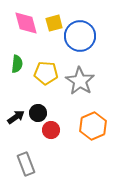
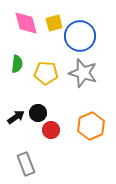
gray star: moved 3 px right, 8 px up; rotated 16 degrees counterclockwise
orange hexagon: moved 2 px left
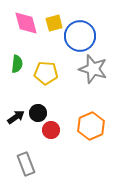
gray star: moved 10 px right, 4 px up
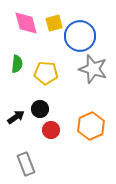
black circle: moved 2 px right, 4 px up
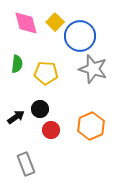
yellow square: moved 1 px right, 1 px up; rotated 30 degrees counterclockwise
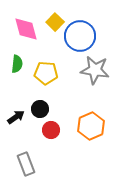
pink diamond: moved 6 px down
gray star: moved 2 px right, 1 px down; rotated 8 degrees counterclockwise
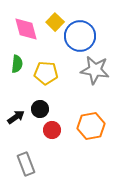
orange hexagon: rotated 12 degrees clockwise
red circle: moved 1 px right
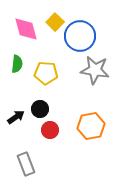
red circle: moved 2 px left
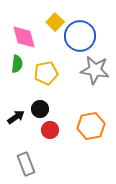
pink diamond: moved 2 px left, 8 px down
yellow pentagon: rotated 15 degrees counterclockwise
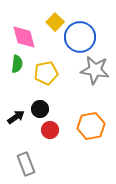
blue circle: moved 1 px down
